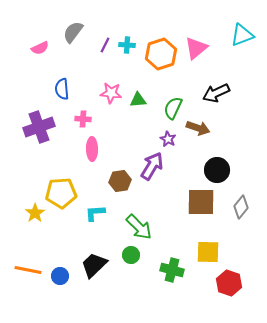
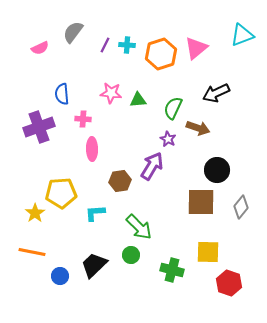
blue semicircle: moved 5 px down
orange line: moved 4 px right, 18 px up
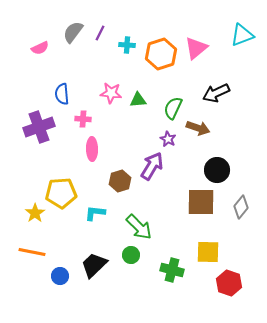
purple line: moved 5 px left, 12 px up
brown hexagon: rotated 10 degrees counterclockwise
cyan L-shape: rotated 10 degrees clockwise
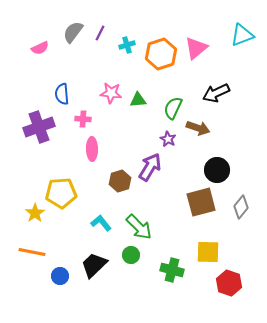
cyan cross: rotated 21 degrees counterclockwise
purple arrow: moved 2 px left, 1 px down
brown square: rotated 16 degrees counterclockwise
cyan L-shape: moved 6 px right, 10 px down; rotated 45 degrees clockwise
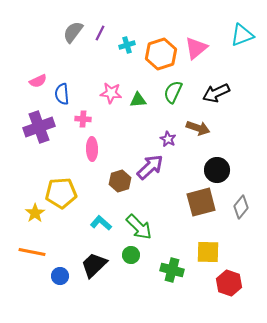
pink semicircle: moved 2 px left, 33 px down
green semicircle: moved 16 px up
purple arrow: rotated 16 degrees clockwise
cyan L-shape: rotated 10 degrees counterclockwise
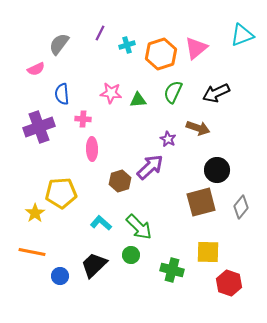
gray semicircle: moved 14 px left, 12 px down
pink semicircle: moved 2 px left, 12 px up
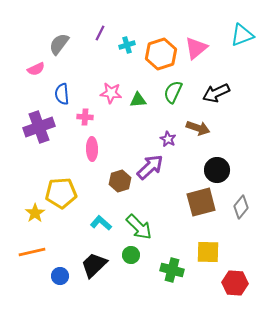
pink cross: moved 2 px right, 2 px up
orange line: rotated 24 degrees counterclockwise
red hexagon: moved 6 px right; rotated 15 degrees counterclockwise
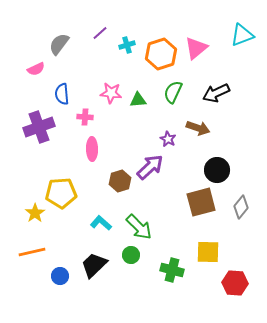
purple line: rotated 21 degrees clockwise
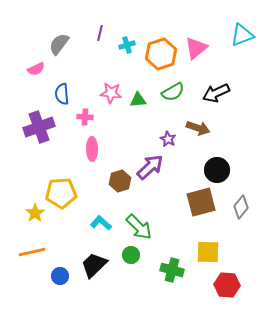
purple line: rotated 35 degrees counterclockwise
green semicircle: rotated 145 degrees counterclockwise
red hexagon: moved 8 px left, 2 px down
